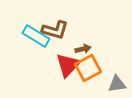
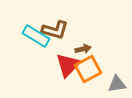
orange square: moved 1 px down
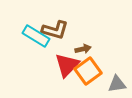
red triangle: moved 1 px left
orange square: moved 2 px down; rotated 8 degrees counterclockwise
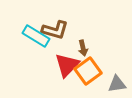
brown arrow: moved 1 px up; rotated 91 degrees clockwise
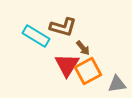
brown L-shape: moved 8 px right, 3 px up
brown arrow: rotated 28 degrees counterclockwise
red triangle: rotated 12 degrees counterclockwise
orange square: rotated 8 degrees clockwise
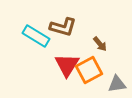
brown arrow: moved 17 px right, 4 px up
orange square: moved 1 px right, 1 px up
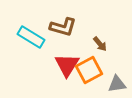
cyan rectangle: moved 5 px left, 1 px down
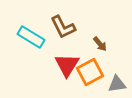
brown L-shape: rotated 48 degrees clockwise
orange square: moved 1 px right, 2 px down
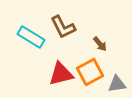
red triangle: moved 6 px left, 9 px down; rotated 44 degrees clockwise
